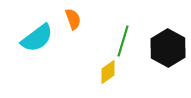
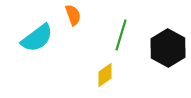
orange semicircle: moved 4 px up
green line: moved 2 px left, 6 px up
yellow diamond: moved 3 px left, 3 px down
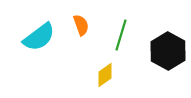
orange semicircle: moved 8 px right, 10 px down
cyan semicircle: moved 2 px right, 1 px up
black hexagon: moved 3 px down
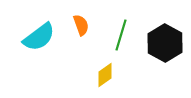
black hexagon: moved 3 px left, 8 px up
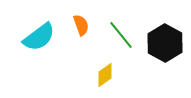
green line: rotated 56 degrees counterclockwise
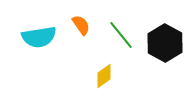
orange semicircle: rotated 15 degrees counterclockwise
cyan semicircle: rotated 28 degrees clockwise
yellow diamond: moved 1 px left, 1 px down
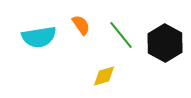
yellow diamond: rotated 20 degrees clockwise
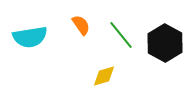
cyan semicircle: moved 9 px left
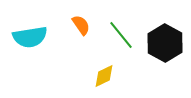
yellow diamond: rotated 10 degrees counterclockwise
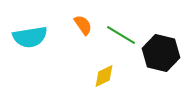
orange semicircle: moved 2 px right
green line: rotated 20 degrees counterclockwise
black hexagon: moved 4 px left, 10 px down; rotated 15 degrees counterclockwise
